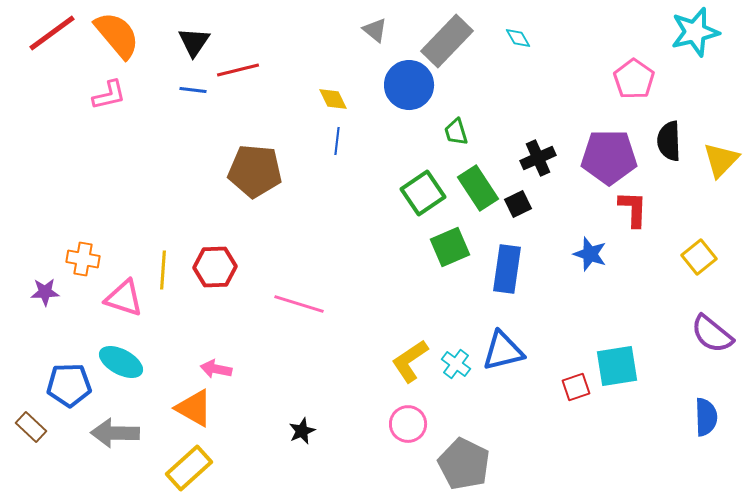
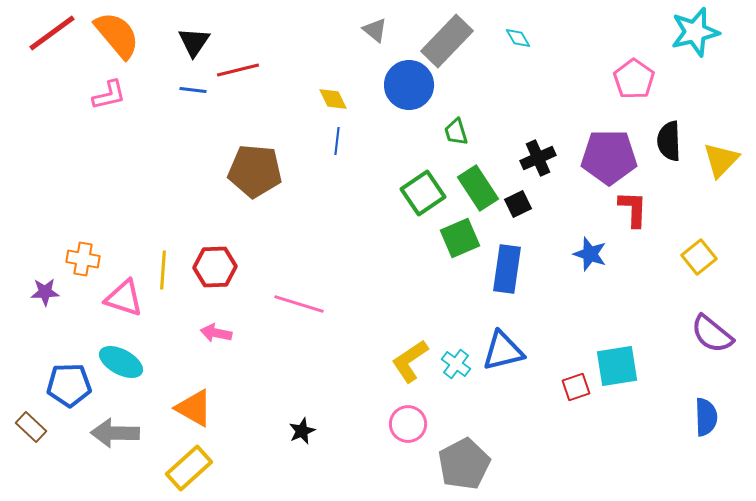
green square at (450, 247): moved 10 px right, 9 px up
pink arrow at (216, 369): moved 36 px up
gray pentagon at (464, 464): rotated 18 degrees clockwise
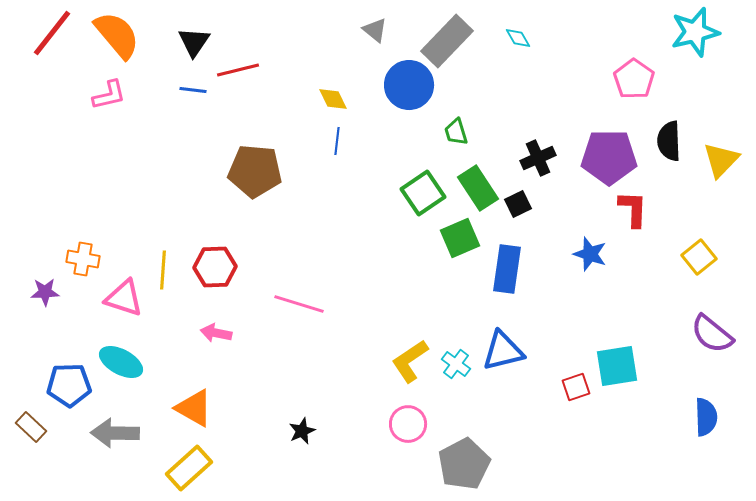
red line at (52, 33): rotated 16 degrees counterclockwise
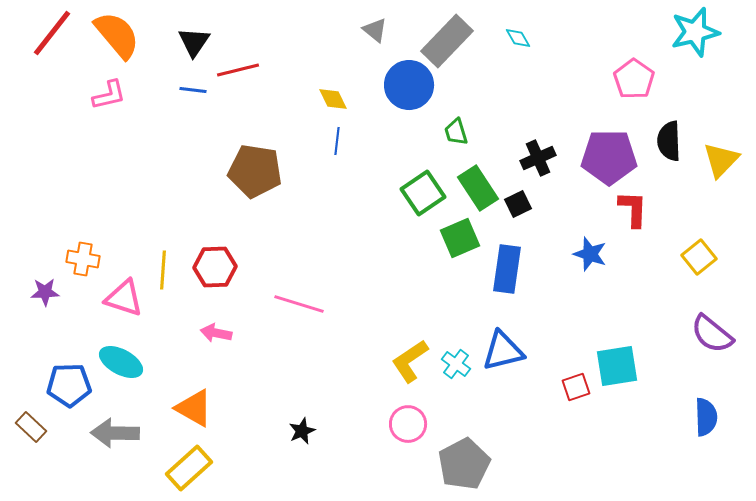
brown pentagon at (255, 171): rotated 4 degrees clockwise
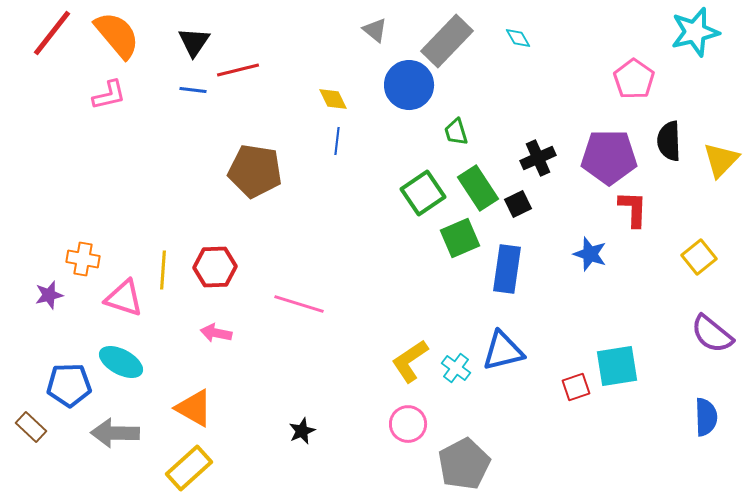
purple star at (45, 292): moved 4 px right, 3 px down; rotated 12 degrees counterclockwise
cyan cross at (456, 364): moved 4 px down
